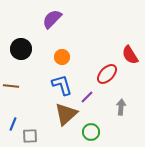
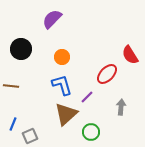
gray square: rotated 21 degrees counterclockwise
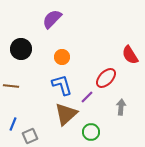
red ellipse: moved 1 px left, 4 px down
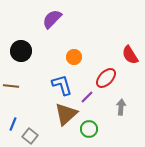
black circle: moved 2 px down
orange circle: moved 12 px right
green circle: moved 2 px left, 3 px up
gray square: rotated 28 degrees counterclockwise
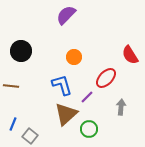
purple semicircle: moved 14 px right, 4 px up
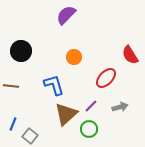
blue L-shape: moved 8 px left
purple line: moved 4 px right, 9 px down
gray arrow: moved 1 px left; rotated 70 degrees clockwise
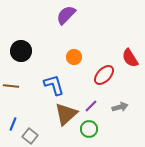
red semicircle: moved 3 px down
red ellipse: moved 2 px left, 3 px up
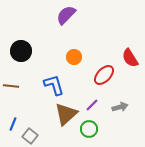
purple line: moved 1 px right, 1 px up
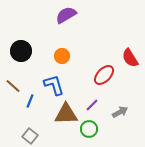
purple semicircle: rotated 15 degrees clockwise
orange circle: moved 12 px left, 1 px up
brown line: moved 2 px right; rotated 35 degrees clockwise
gray arrow: moved 5 px down; rotated 14 degrees counterclockwise
brown triangle: rotated 40 degrees clockwise
blue line: moved 17 px right, 23 px up
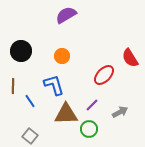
brown line: rotated 49 degrees clockwise
blue line: rotated 56 degrees counterclockwise
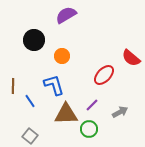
black circle: moved 13 px right, 11 px up
red semicircle: moved 1 px right; rotated 18 degrees counterclockwise
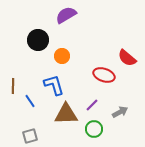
black circle: moved 4 px right
red semicircle: moved 4 px left
red ellipse: rotated 65 degrees clockwise
green circle: moved 5 px right
gray square: rotated 35 degrees clockwise
